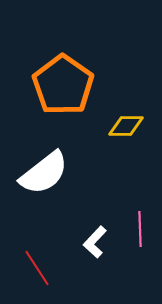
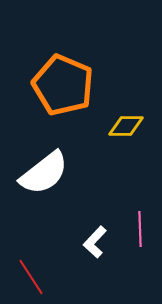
orange pentagon: rotated 12 degrees counterclockwise
red line: moved 6 px left, 9 px down
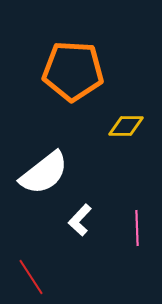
orange pentagon: moved 10 px right, 14 px up; rotated 20 degrees counterclockwise
pink line: moved 3 px left, 1 px up
white L-shape: moved 15 px left, 22 px up
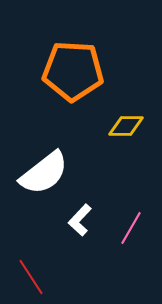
pink line: moved 6 px left; rotated 32 degrees clockwise
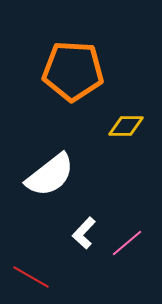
white semicircle: moved 6 px right, 2 px down
white L-shape: moved 4 px right, 13 px down
pink line: moved 4 px left, 15 px down; rotated 20 degrees clockwise
red line: rotated 27 degrees counterclockwise
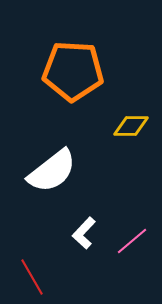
yellow diamond: moved 5 px right
white semicircle: moved 2 px right, 4 px up
pink line: moved 5 px right, 2 px up
red line: moved 1 px right; rotated 30 degrees clockwise
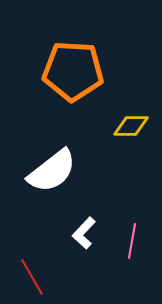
pink line: rotated 40 degrees counterclockwise
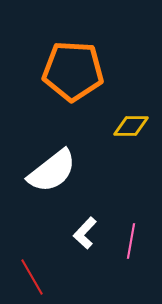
white L-shape: moved 1 px right
pink line: moved 1 px left
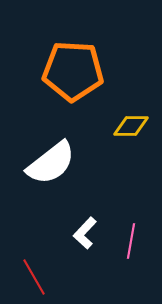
white semicircle: moved 1 px left, 8 px up
red line: moved 2 px right
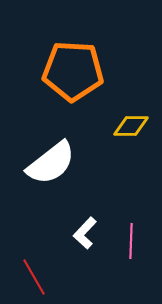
pink line: rotated 8 degrees counterclockwise
